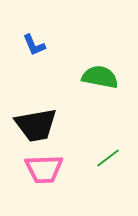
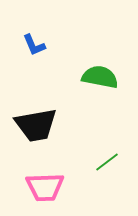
green line: moved 1 px left, 4 px down
pink trapezoid: moved 1 px right, 18 px down
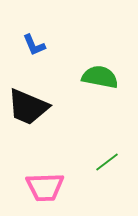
black trapezoid: moved 8 px left, 18 px up; rotated 33 degrees clockwise
